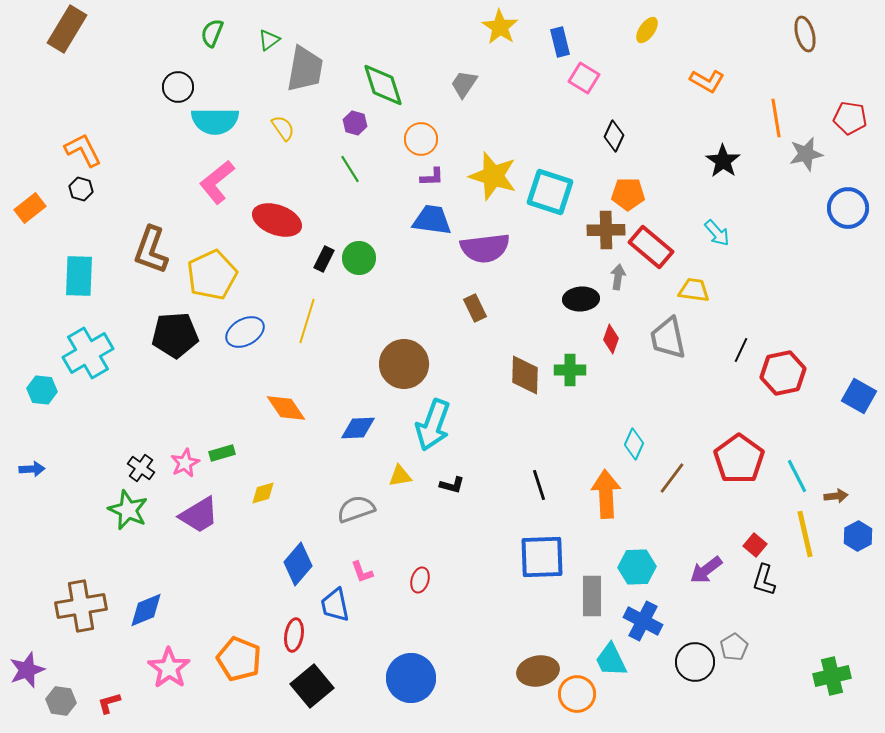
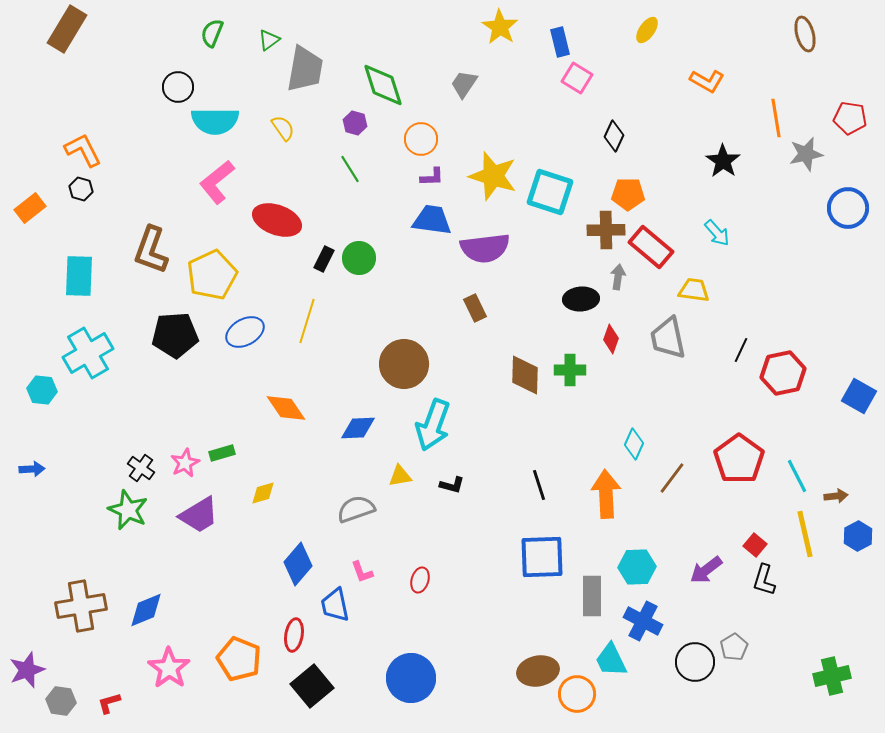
pink square at (584, 78): moved 7 px left
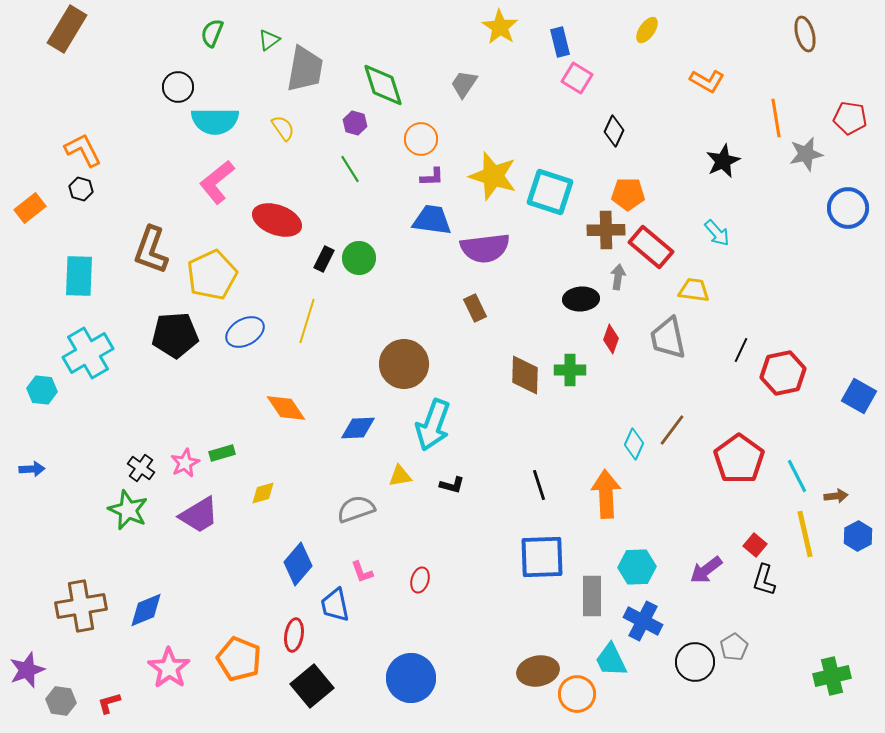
black diamond at (614, 136): moved 5 px up
black star at (723, 161): rotated 12 degrees clockwise
brown line at (672, 478): moved 48 px up
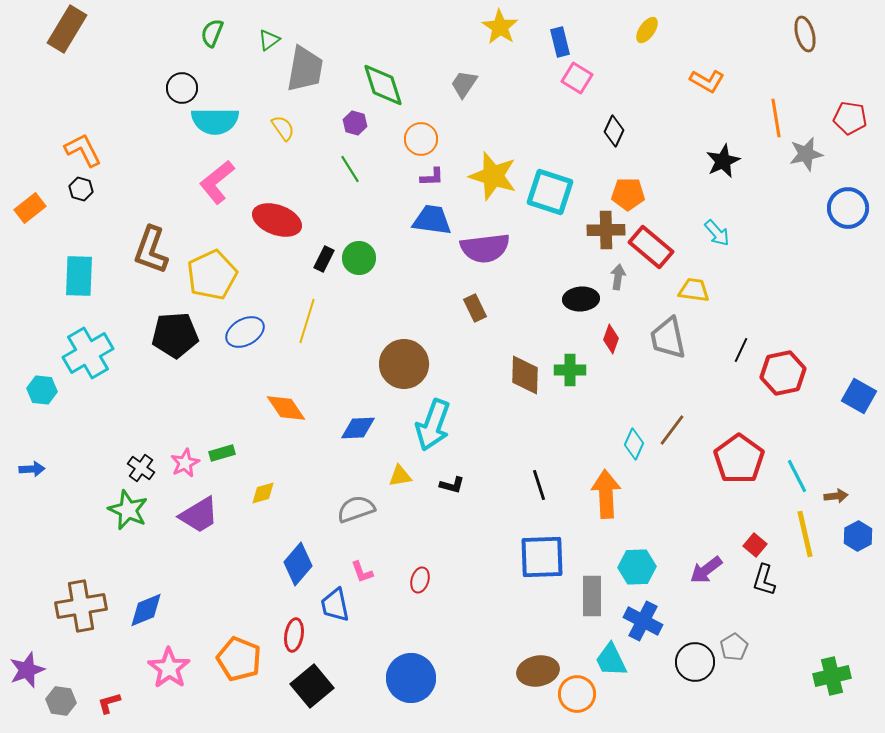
black circle at (178, 87): moved 4 px right, 1 px down
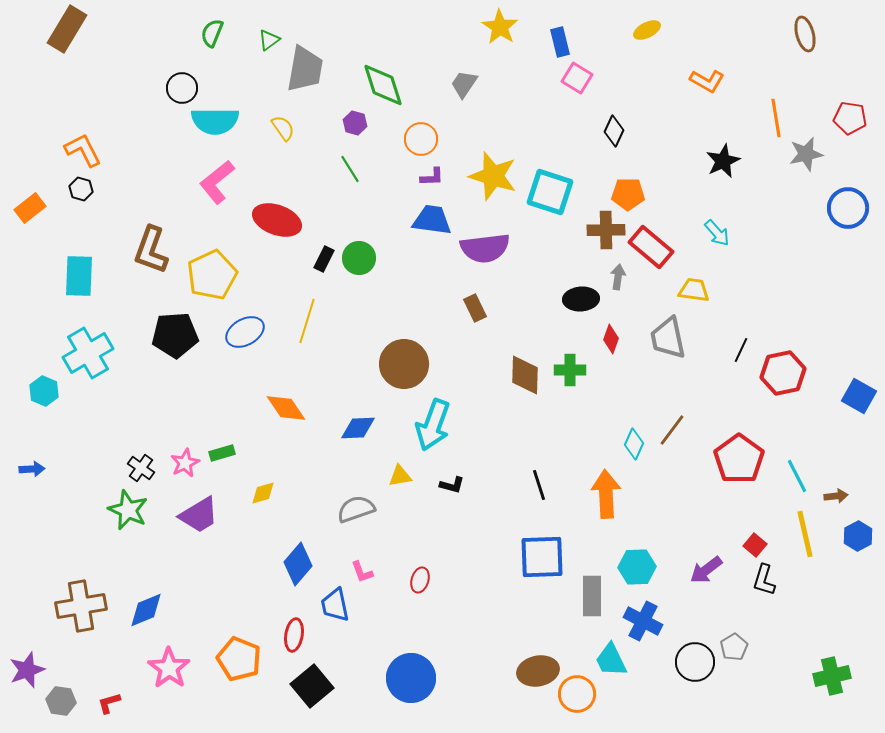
yellow ellipse at (647, 30): rotated 28 degrees clockwise
cyan hexagon at (42, 390): moved 2 px right, 1 px down; rotated 16 degrees clockwise
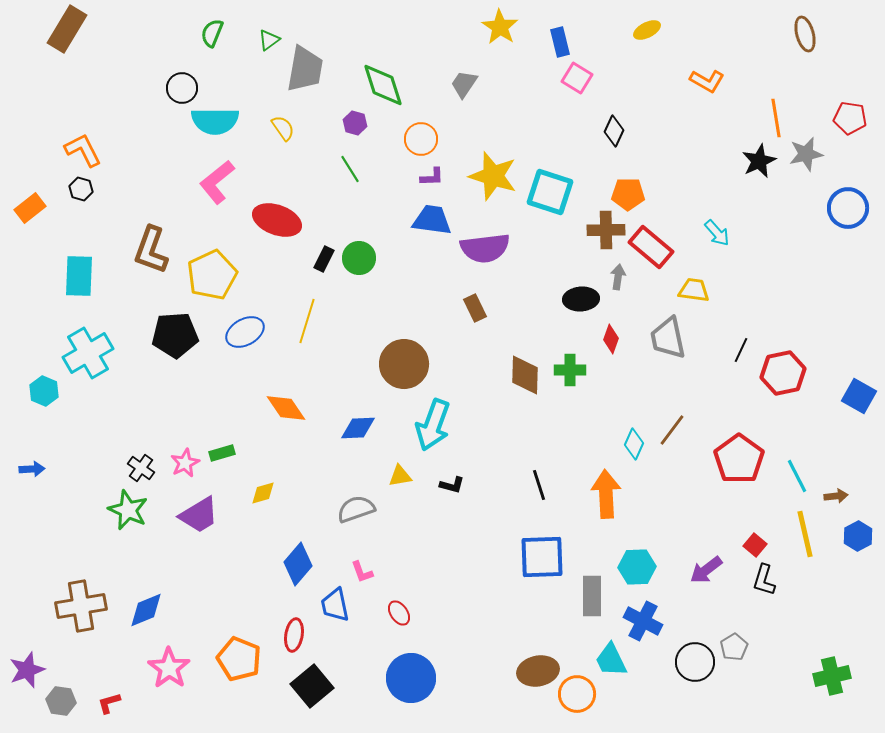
black star at (723, 161): moved 36 px right
red ellipse at (420, 580): moved 21 px left, 33 px down; rotated 50 degrees counterclockwise
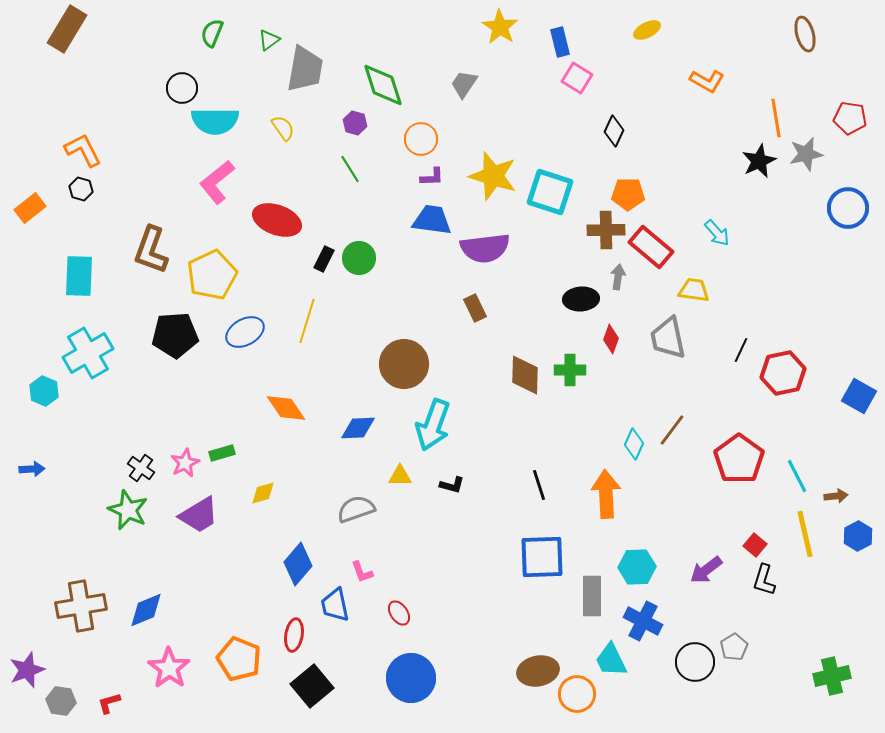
yellow triangle at (400, 476): rotated 10 degrees clockwise
